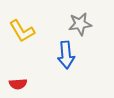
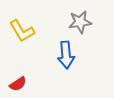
gray star: moved 2 px up
red semicircle: rotated 30 degrees counterclockwise
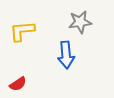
yellow L-shape: rotated 116 degrees clockwise
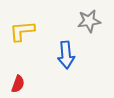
gray star: moved 9 px right, 1 px up
red semicircle: rotated 36 degrees counterclockwise
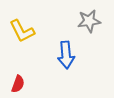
yellow L-shape: rotated 112 degrees counterclockwise
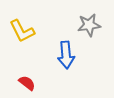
gray star: moved 4 px down
red semicircle: moved 9 px right, 1 px up; rotated 72 degrees counterclockwise
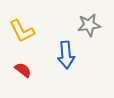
red semicircle: moved 4 px left, 13 px up
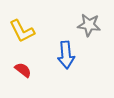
gray star: rotated 15 degrees clockwise
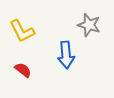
gray star: rotated 10 degrees clockwise
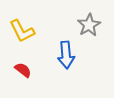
gray star: rotated 25 degrees clockwise
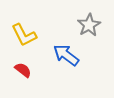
yellow L-shape: moved 2 px right, 4 px down
blue arrow: rotated 132 degrees clockwise
